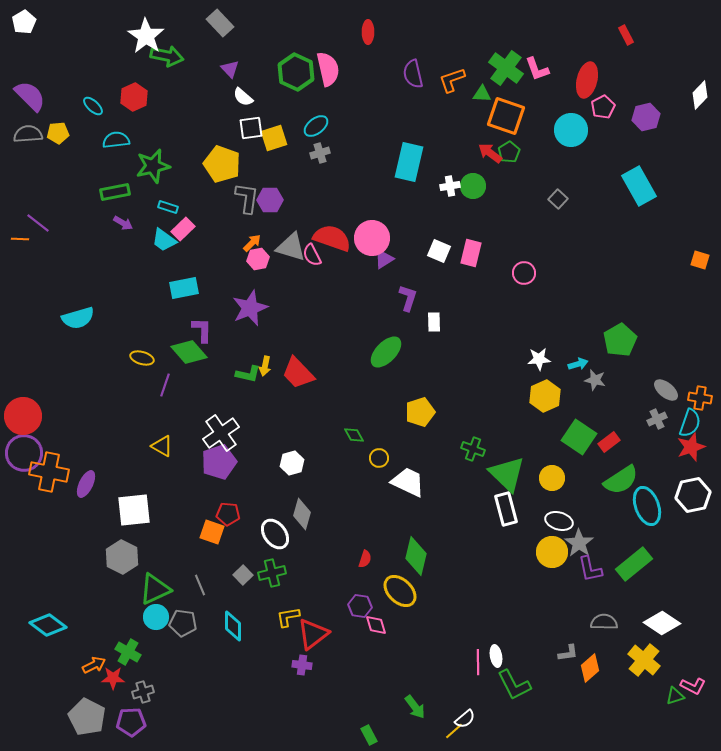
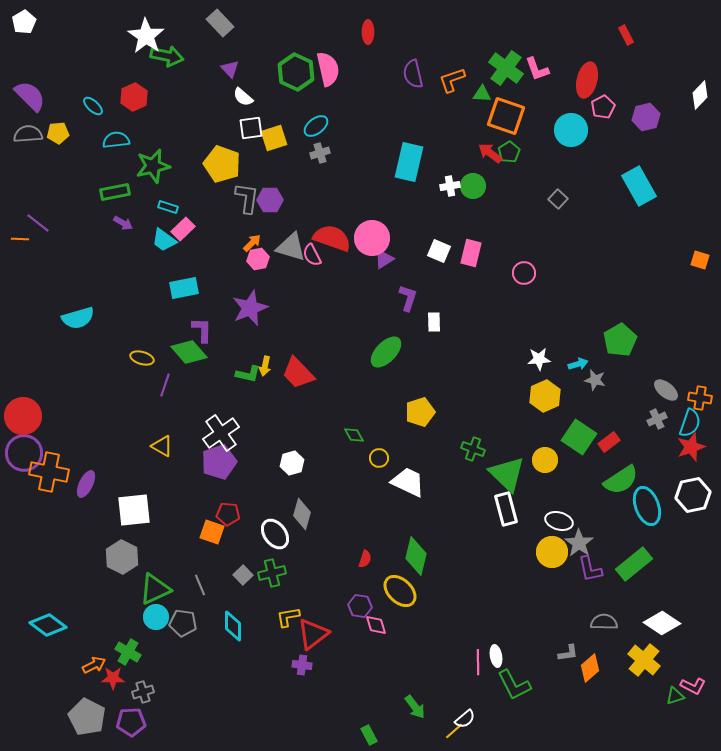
yellow circle at (552, 478): moved 7 px left, 18 px up
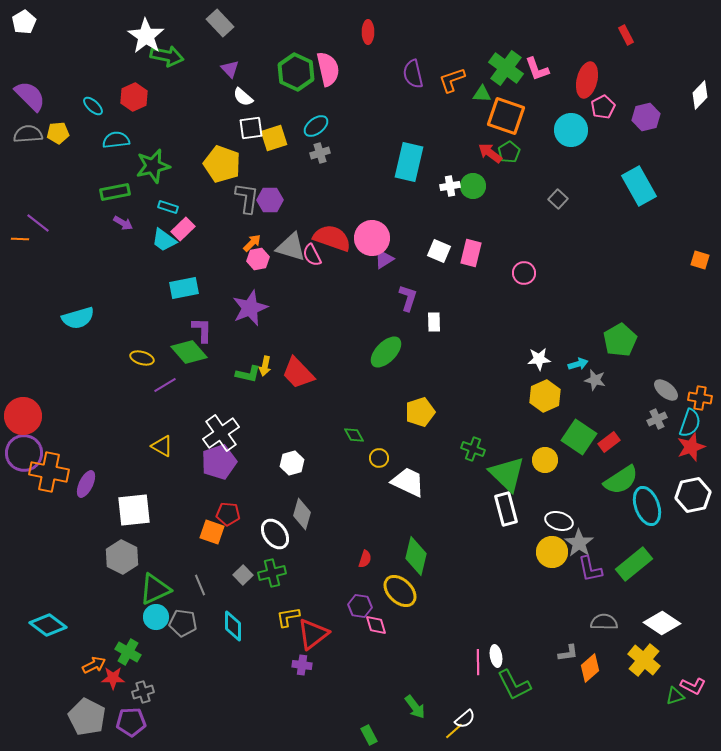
purple line at (165, 385): rotated 40 degrees clockwise
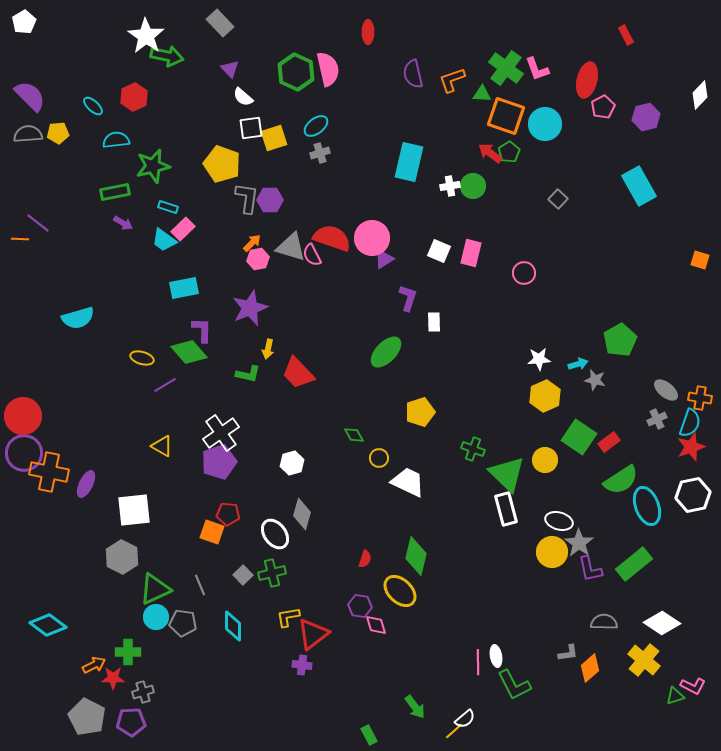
cyan circle at (571, 130): moved 26 px left, 6 px up
yellow arrow at (265, 366): moved 3 px right, 17 px up
green cross at (128, 652): rotated 30 degrees counterclockwise
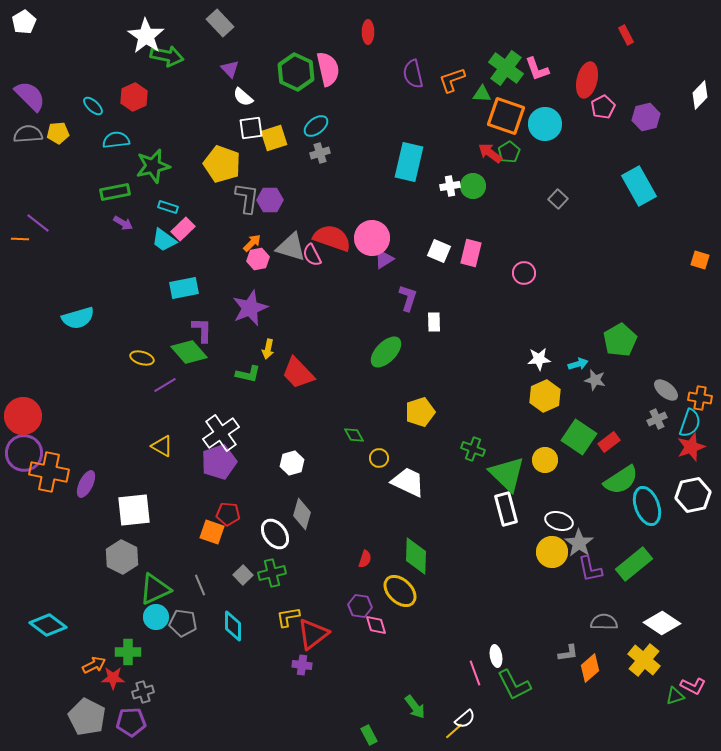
green diamond at (416, 556): rotated 12 degrees counterclockwise
pink line at (478, 662): moved 3 px left, 11 px down; rotated 20 degrees counterclockwise
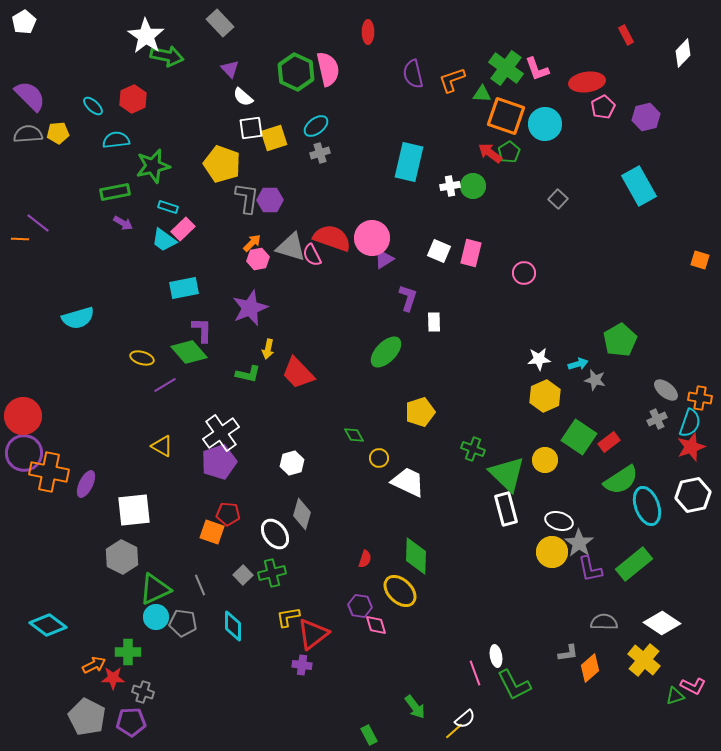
red ellipse at (587, 80): moved 2 px down; rotated 68 degrees clockwise
white diamond at (700, 95): moved 17 px left, 42 px up
red hexagon at (134, 97): moved 1 px left, 2 px down
gray cross at (143, 692): rotated 35 degrees clockwise
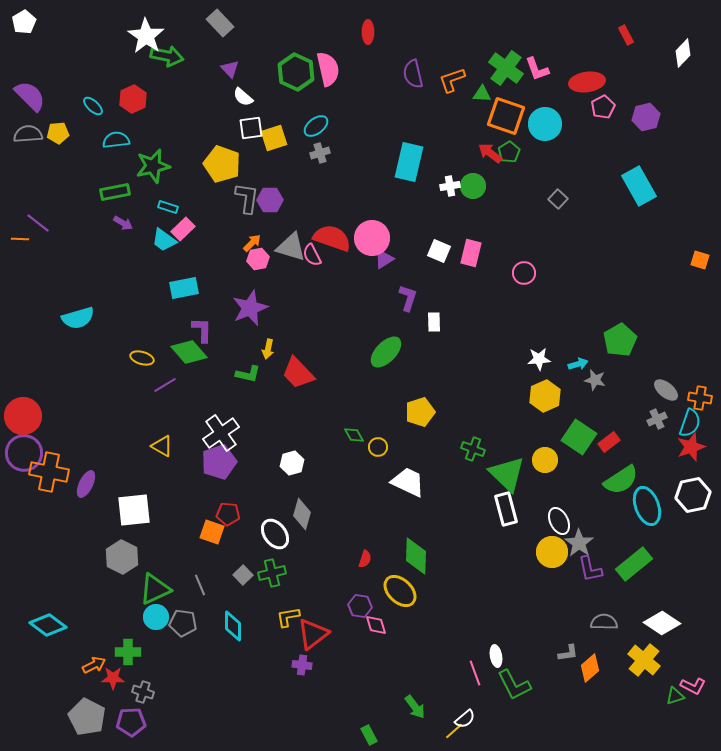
yellow circle at (379, 458): moved 1 px left, 11 px up
white ellipse at (559, 521): rotated 48 degrees clockwise
